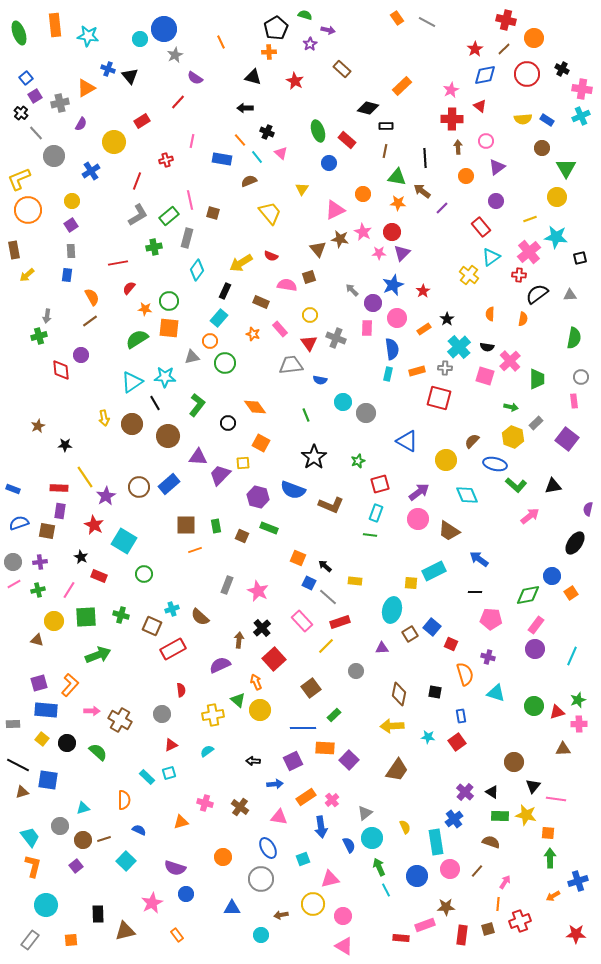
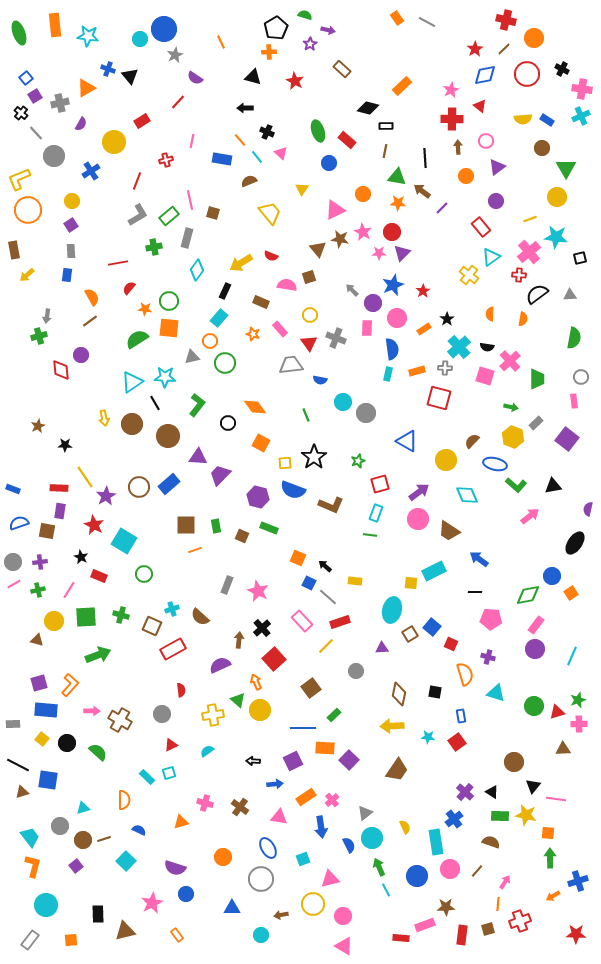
yellow square at (243, 463): moved 42 px right
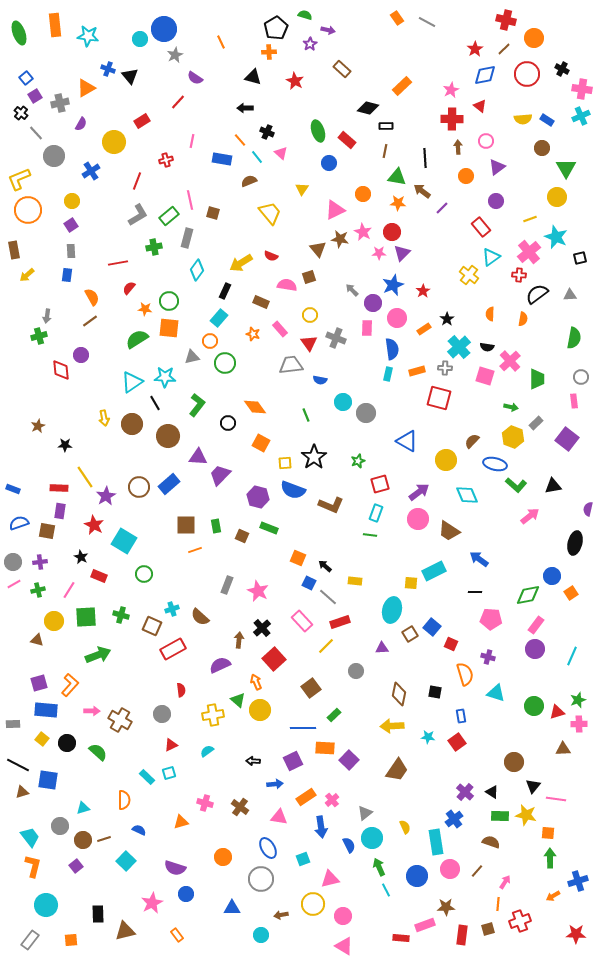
cyan star at (556, 237): rotated 15 degrees clockwise
black ellipse at (575, 543): rotated 20 degrees counterclockwise
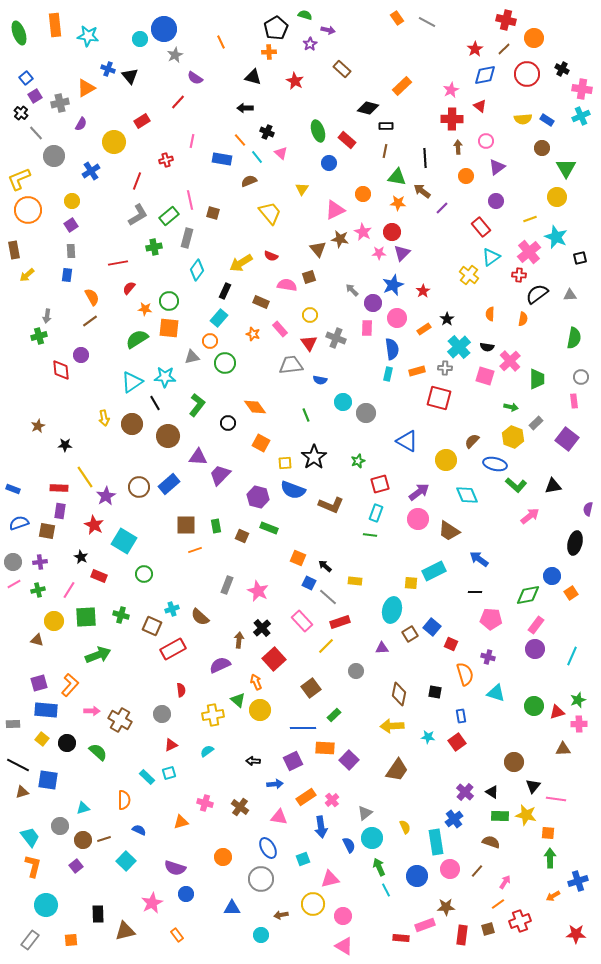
orange line at (498, 904): rotated 48 degrees clockwise
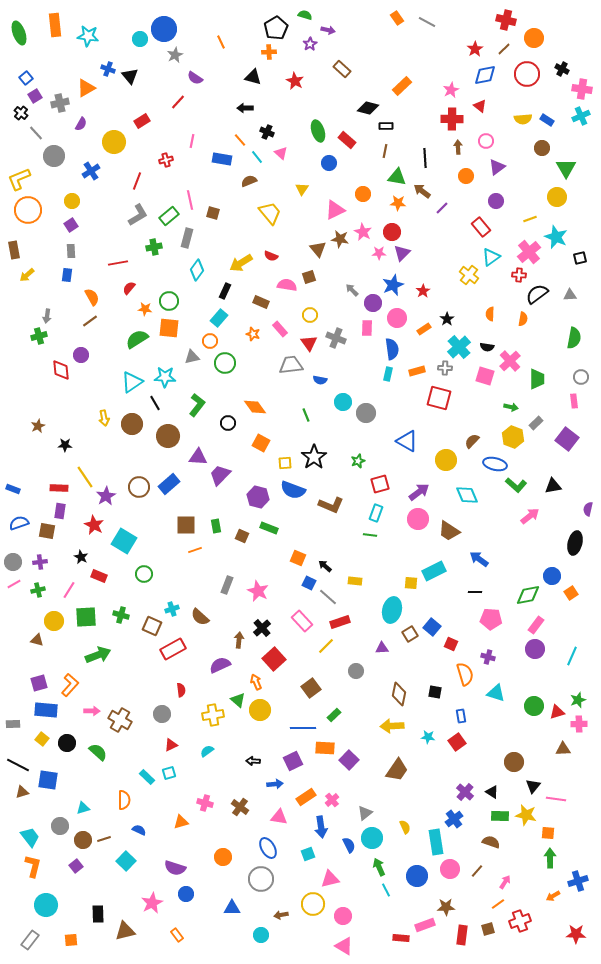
cyan square at (303, 859): moved 5 px right, 5 px up
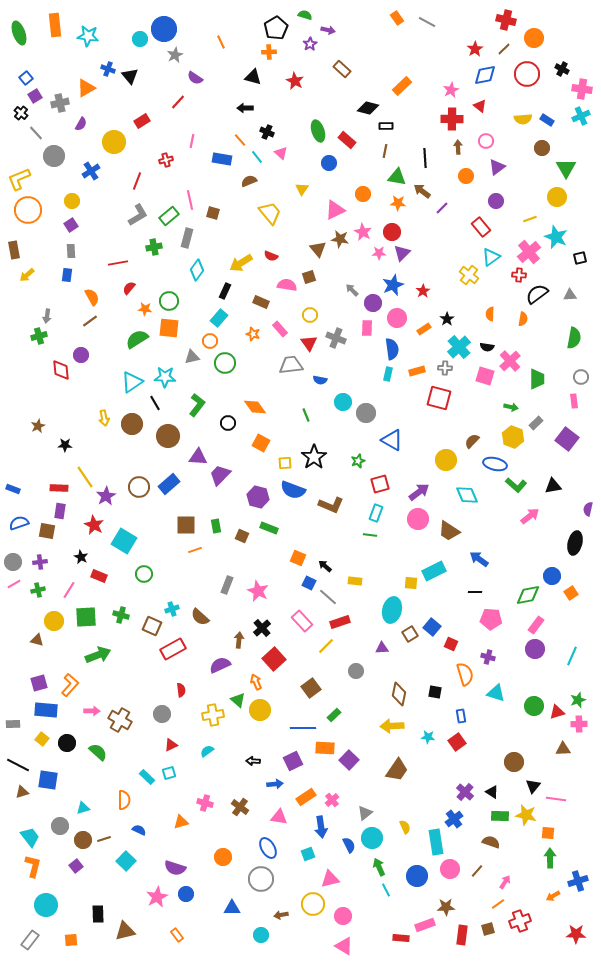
blue triangle at (407, 441): moved 15 px left, 1 px up
pink star at (152, 903): moved 5 px right, 6 px up
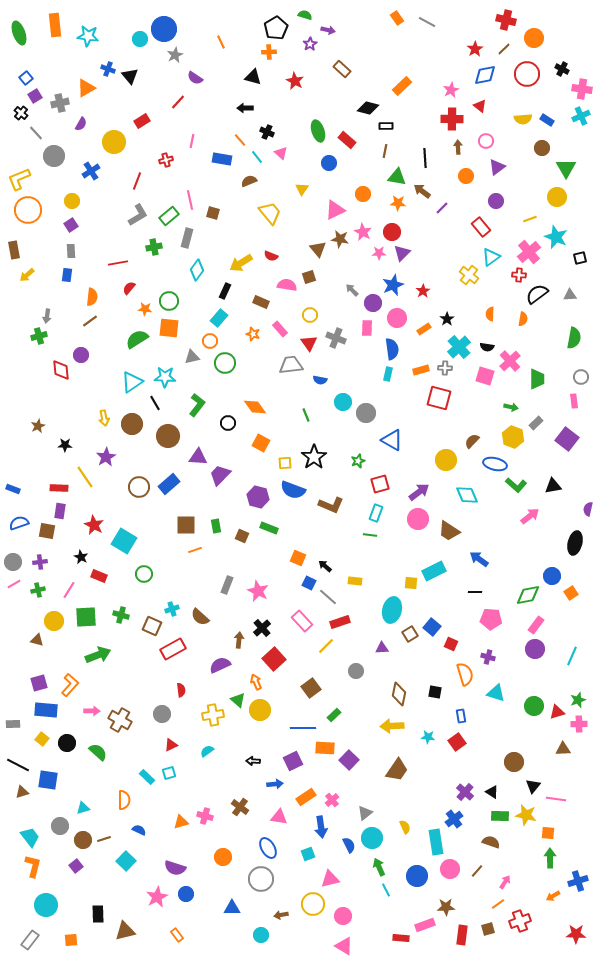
orange semicircle at (92, 297): rotated 36 degrees clockwise
orange rectangle at (417, 371): moved 4 px right, 1 px up
purple star at (106, 496): moved 39 px up
pink cross at (205, 803): moved 13 px down
